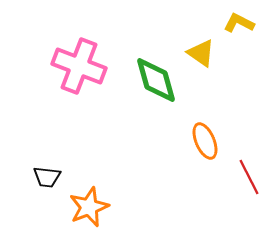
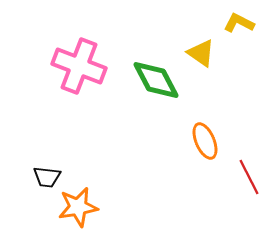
green diamond: rotated 12 degrees counterclockwise
orange star: moved 11 px left; rotated 12 degrees clockwise
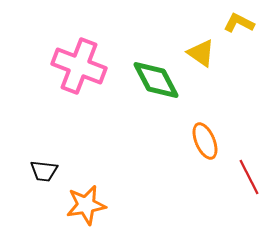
black trapezoid: moved 3 px left, 6 px up
orange star: moved 8 px right, 2 px up
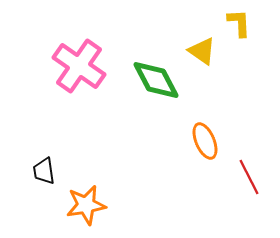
yellow L-shape: rotated 60 degrees clockwise
yellow triangle: moved 1 px right, 2 px up
pink cross: rotated 14 degrees clockwise
black trapezoid: rotated 76 degrees clockwise
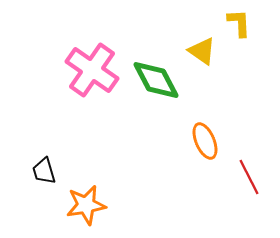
pink cross: moved 13 px right, 4 px down
black trapezoid: rotated 8 degrees counterclockwise
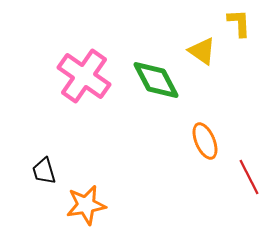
pink cross: moved 8 px left, 6 px down
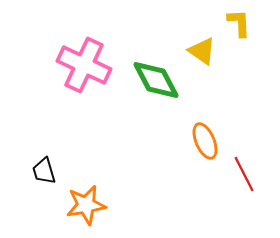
pink cross: moved 11 px up; rotated 10 degrees counterclockwise
red line: moved 5 px left, 3 px up
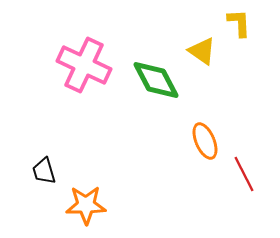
orange star: rotated 9 degrees clockwise
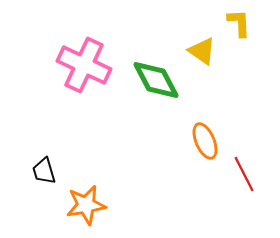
orange star: rotated 9 degrees counterclockwise
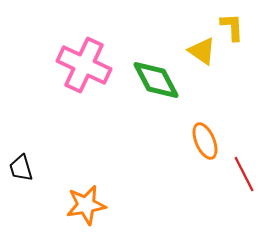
yellow L-shape: moved 7 px left, 4 px down
black trapezoid: moved 23 px left, 3 px up
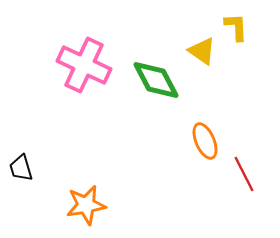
yellow L-shape: moved 4 px right
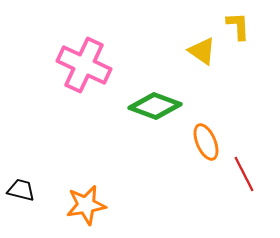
yellow L-shape: moved 2 px right, 1 px up
green diamond: moved 1 px left, 26 px down; rotated 42 degrees counterclockwise
orange ellipse: moved 1 px right, 1 px down
black trapezoid: moved 22 px down; rotated 120 degrees clockwise
